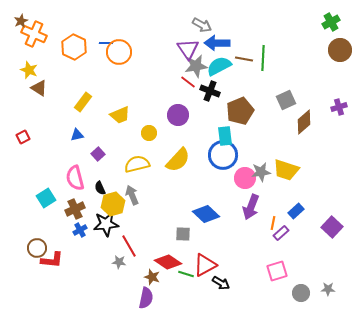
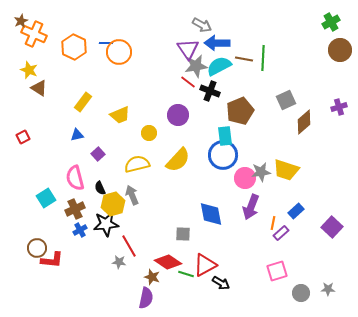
blue diamond at (206, 214): moved 5 px right; rotated 36 degrees clockwise
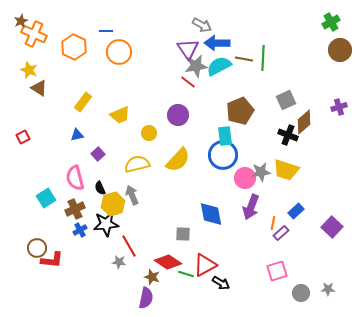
blue line at (106, 43): moved 12 px up
black cross at (210, 91): moved 78 px right, 44 px down
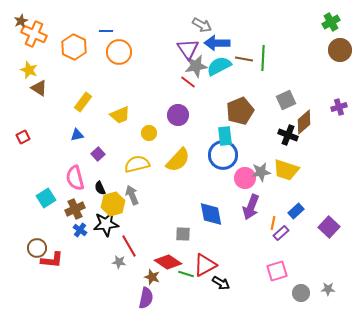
purple square at (332, 227): moved 3 px left
blue cross at (80, 230): rotated 24 degrees counterclockwise
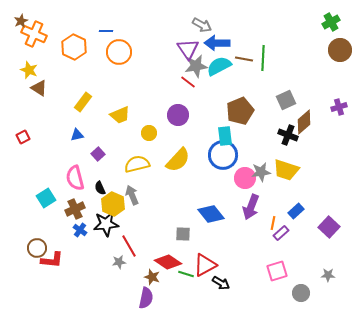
yellow hexagon at (113, 204): rotated 20 degrees counterclockwise
blue diamond at (211, 214): rotated 28 degrees counterclockwise
gray star at (119, 262): rotated 16 degrees counterclockwise
gray star at (328, 289): moved 14 px up
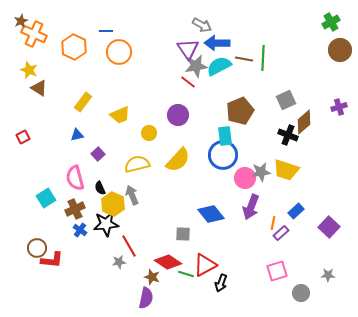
black arrow at (221, 283): rotated 78 degrees clockwise
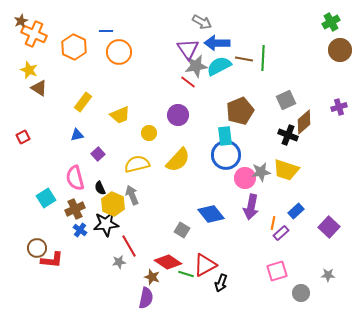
gray arrow at (202, 25): moved 3 px up
blue circle at (223, 155): moved 3 px right
purple arrow at (251, 207): rotated 10 degrees counterclockwise
gray square at (183, 234): moved 1 px left, 4 px up; rotated 28 degrees clockwise
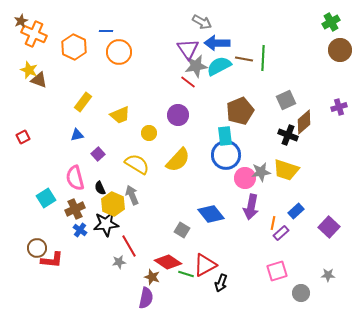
brown triangle at (39, 88): moved 8 px up; rotated 12 degrees counterclockwise
yellow semicircle at (137, 164): rotated 45 degrees clockwise
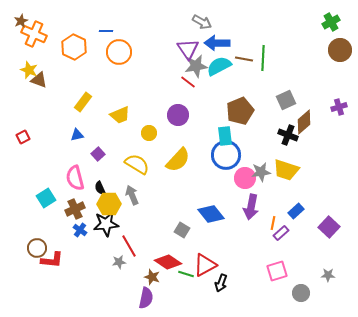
yellow hexagon at (113, 204): moved 4 px left; rotated 25 degrees counterclockwise
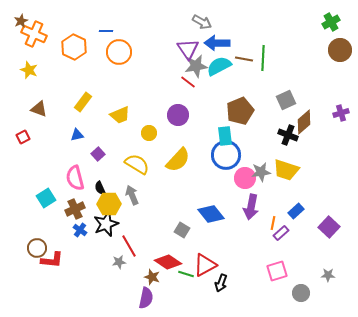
brown triangle at (39, 80): moved 29 px down
purple cross at (339, 107): moved 2 px right, 6 px down
black star at (106, 224): rotated 15 degrees counterclockwise
